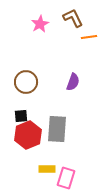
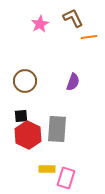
brown circle: moved 1 px left, 1 px up
red hexagon: rotated 12 degrees counterclockwise
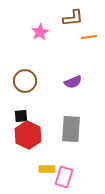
brown L-shape: rotated 110 degrees clockwise
pink star: moved 8 px down
purple semicircle: rotated 48 degrees clockwise
gray rectangle: moved 14 px right
pink rectangle: moved 2 px left, 1 px up
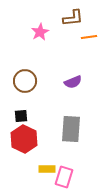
red hexagon: moved 4 px left, 4 px down
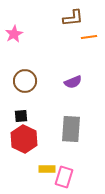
pink star: moved 26 px left, 2 px down
